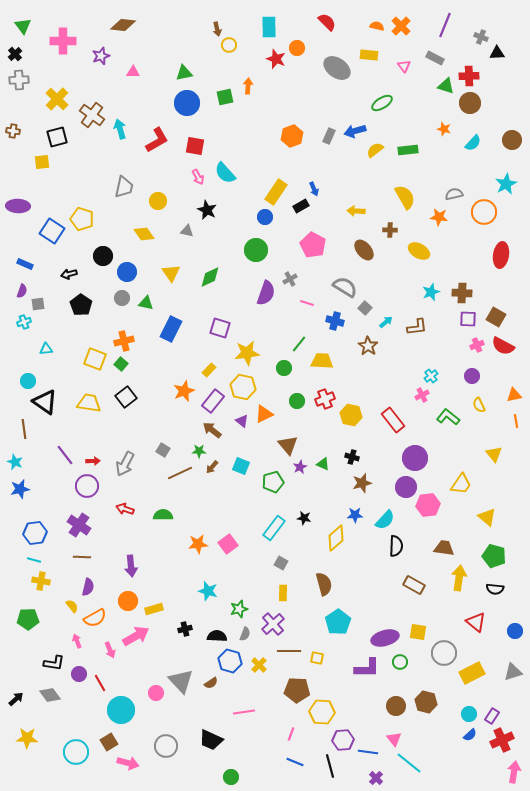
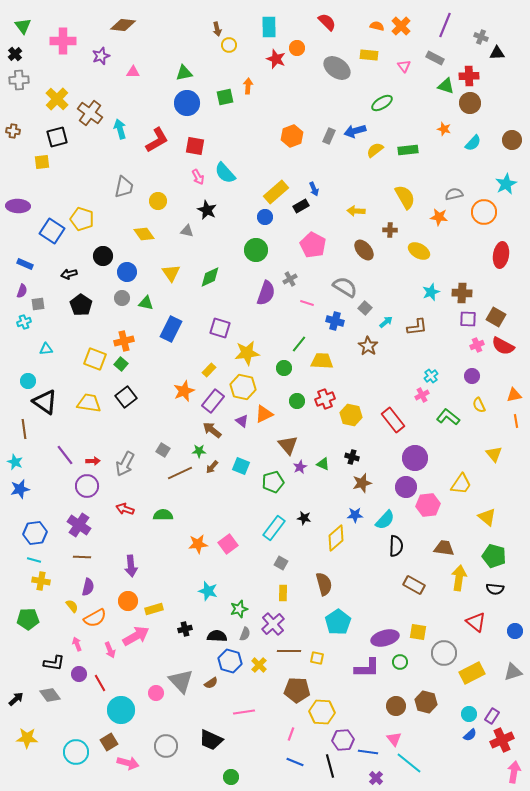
brown cross at (92, 115): moved 2 px left, 2 px up
yellow rectangle at (276, 192): rotated 15 degrees clockwise
pink arrow at (77, 641): moved 3 px down
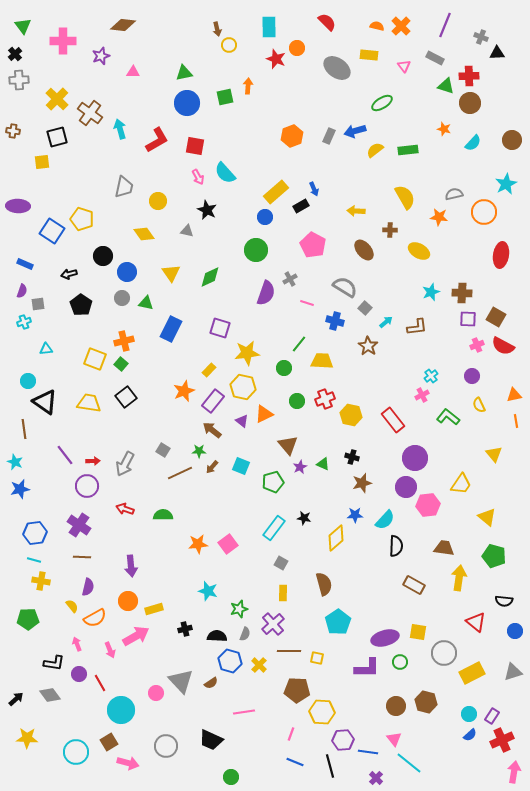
black semicircle at (495, 589): moved 9 px right, 12 px down
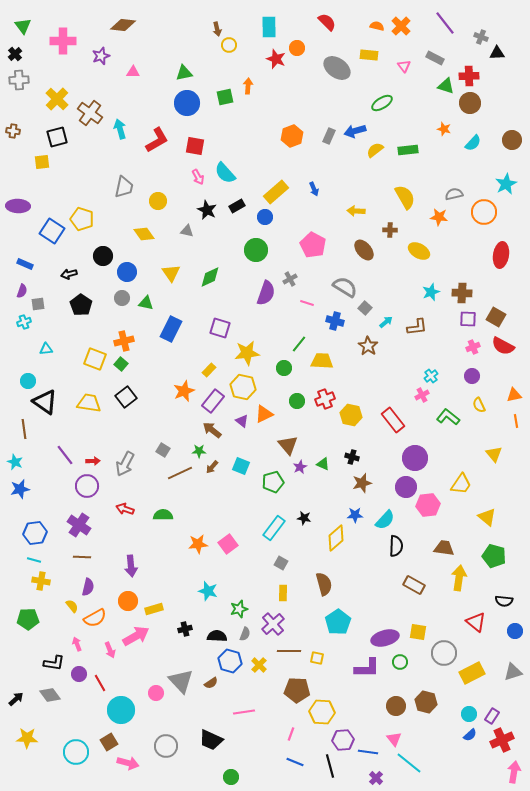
purple line at (445, 25): moved 2 px up; rotated 60 degrees counterclockwise
black rectangle at (301, 206): moved 64 px left
pink cross at (477, 345): moved 4 px left, 2 px down
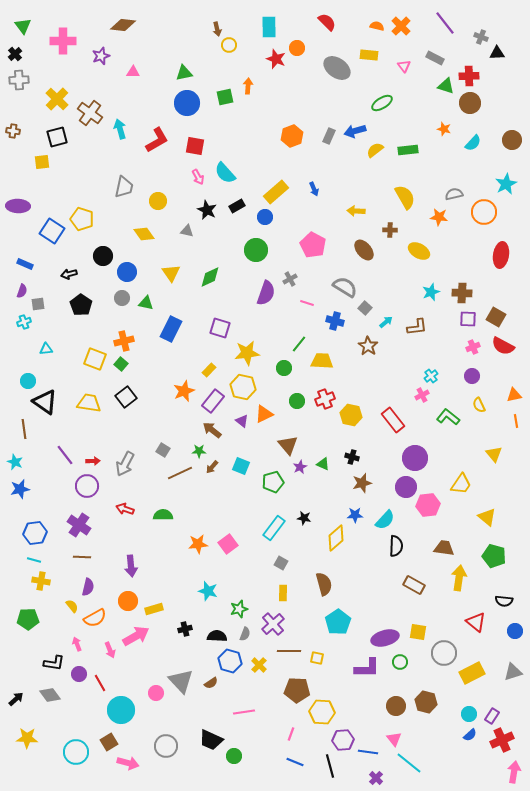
green circle at (231, 777): moved 3 px right, 21 px up
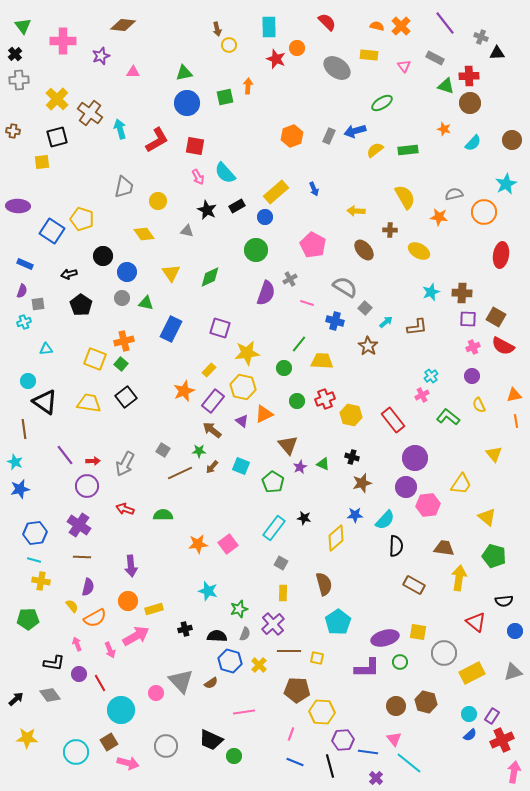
green pentagon at (273, 482): rotated 25 degrees counterclockwise
black semicircle at (504, 601): rotated 12 degrees counterclockwise
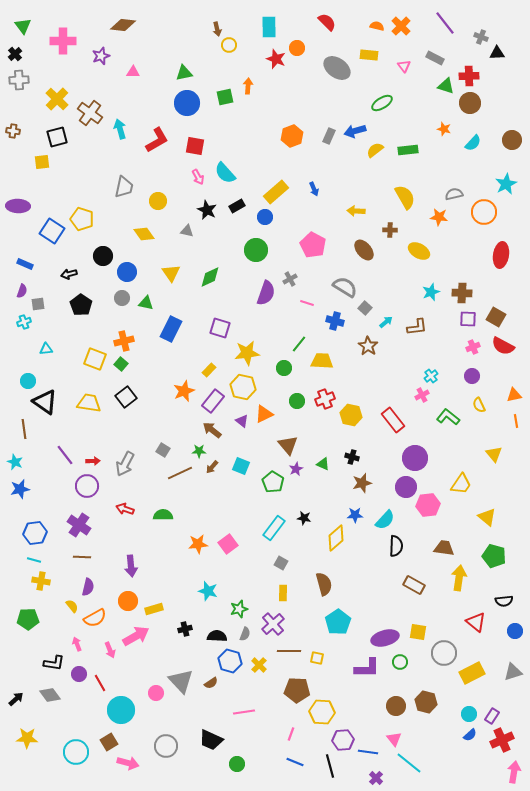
purple star at (300, 467): moved 4 px left, 2 px down
green circle at (234, 756): moved 3 px right, 8 px down
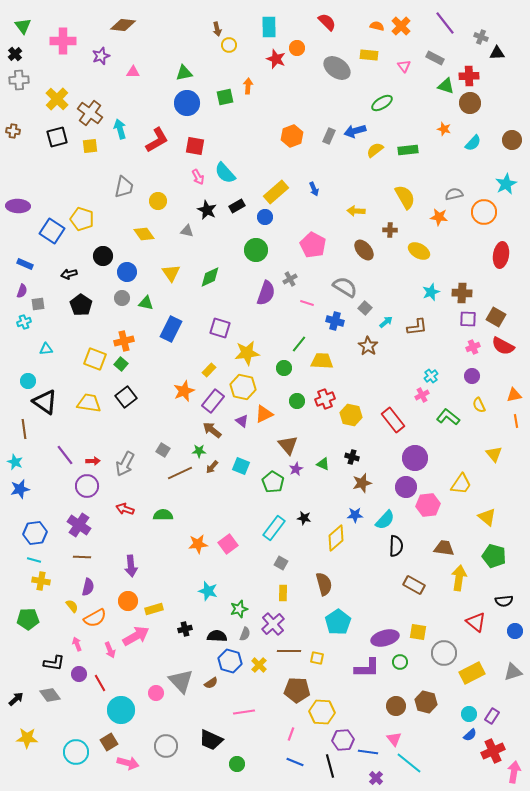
yellow square at (42, 162): moved 48 px right, 16 px up
red cross at (502, 740): moved 9 px left, 11 px down
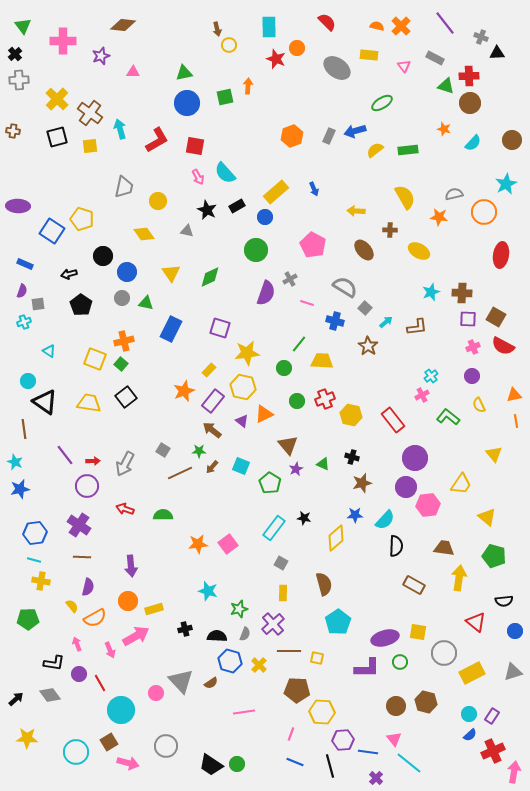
cyan triangle at (46, 349): moved 3 px right, 2 px down; rotated 40 degrees clockwise
green pentagon at (273, 482): moved 3 px left, 1 px down
black trapezoid at (211, 740): moved 25 px down; rotated 10 degrees clockwise
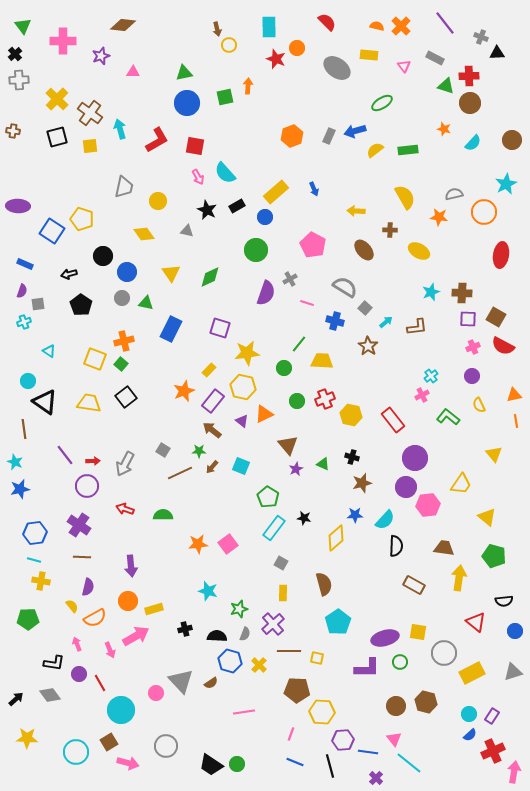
green pentagon at (270, 483): moved 2 px left, 14 px down
